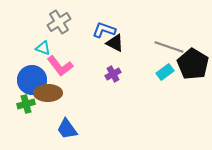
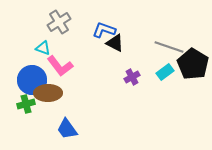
purple cross: moved 19 px right, 3 px down
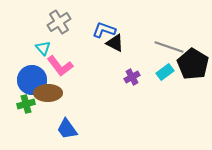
cyan triangle: rotated 28 degrees clockwise
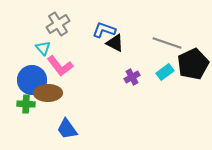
gray cross: moved 1 px left, 2 px down
gray line: moved 2 px left, 4 px up
black pentagon: rotated 16 degrees clockwise
green cross: rotated 18 degrees clockwise
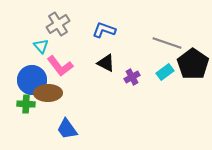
black triangle: moved 9 px left, 20 px down
cyan triangle: moved 2 px left, 2 px up
black pentagon: rotated 12 degrees counterclockwise
